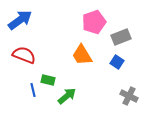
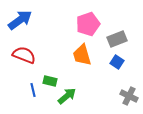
pink pentagon: moved 6 px left, 2 px down
gray rectangle: moved 4 px left, 2 px down
orange trapezoid: rotated 15 degrees clockwise
green rectangle: moved 2 px right, 1 px down
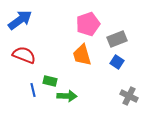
green arrow: rotated 42 degrees clockwise
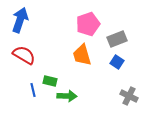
blue arrow: rotated 35 degrees counterclockwise
red semicircle: rotated 10 degrees clockwise
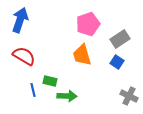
gray rectangle: moved 3 px right; rotated 12 degrees counterclockwise
red semicircle: moved 1 px down
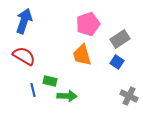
blue arrow: moved 4 px right, 1 px down
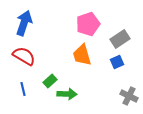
blue arrow: moved 2 px down
blue square: rotated 32 degrees clockwise
green rectangle: rotated 56 degrees counterclockwise
blue line: moved 10 px left, 1 px up
green arrow: moved 2 px up
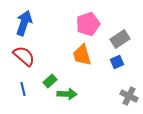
red semicircle: rotated 10 degrees clockwise
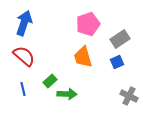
orange trapezoid: moved 1 px right, 2 px down
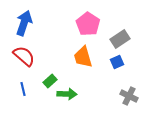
pink pentagon: rotated 20 degrees counterclockwise
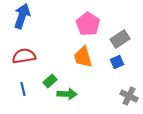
blue arrow: moved 2 px left, 7 px up
red semicircle: rotated 50 degrees counterclockwise
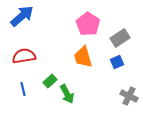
blue arrow: rotated 30 degrees clockwise
gray rectangle: moved 1 px up
green arrow: rotated 60 degrees clockwise
